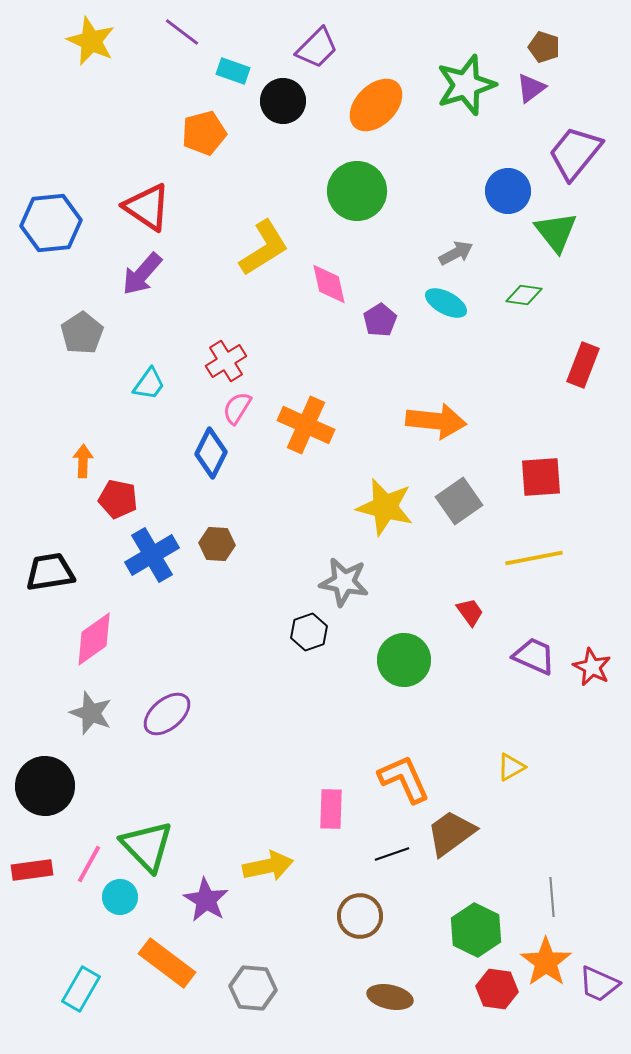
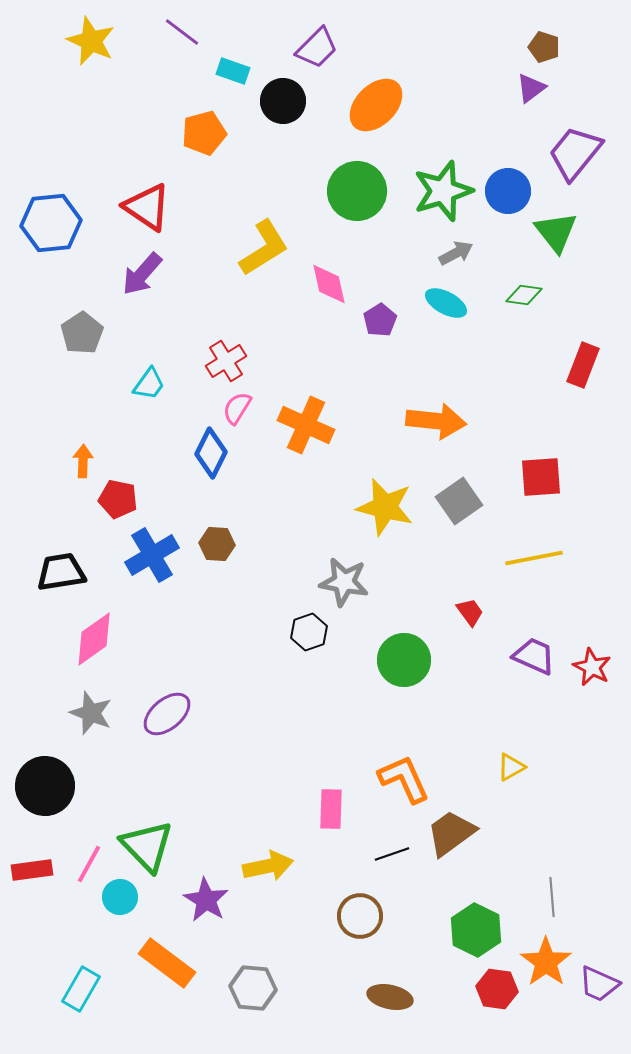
green star at (466, 85): moved 23 px left, 106 px down
black trapezoid at (50, 572): moved 11 px right
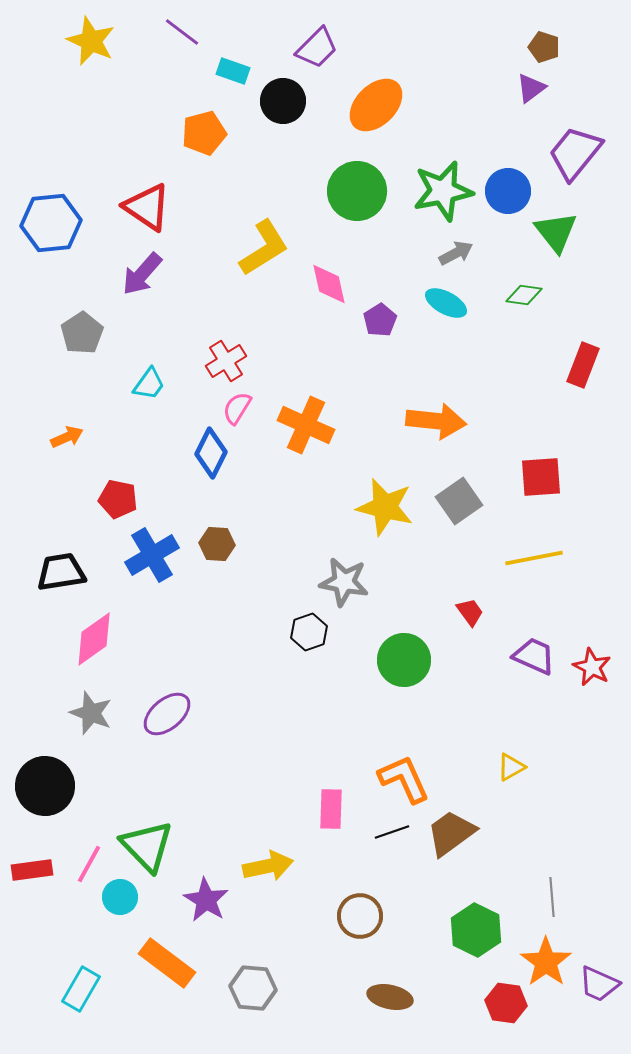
green star at (443, 191): rotated 6 degrees clockwise
orange arrow at (83, 461): moved 16 px left, 24 px up; rotated 64 degrees clockwise
black line at (392, 854): moved 22 px up
red hexagon at (497, 989): moved 9 px right, 14 px down
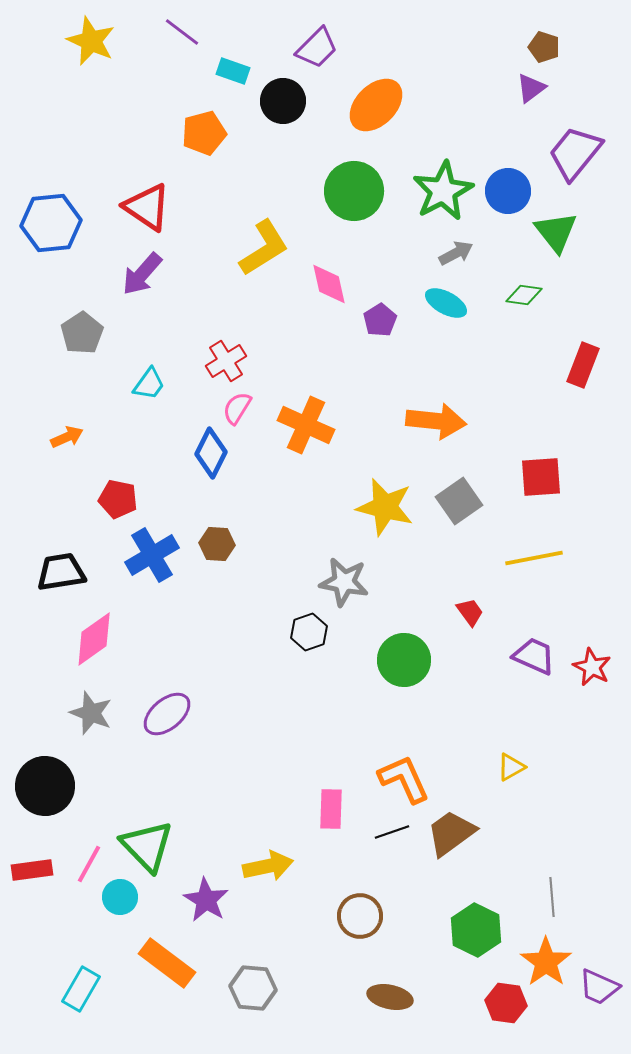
green circle at (357, 191): moved 3 px left
green star at (443, 191): rotated 16 degrees counterclockwise
purple trapezoid at (599, 984): moved 3 px down
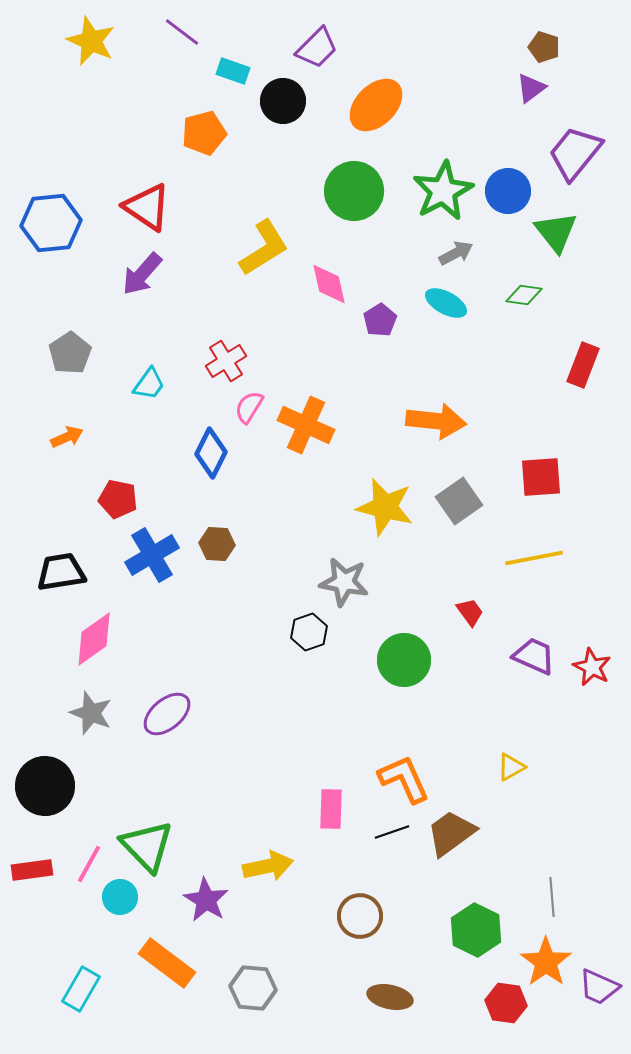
gray pentagon at (82, 333): moved 12 px left, 20 px down
pink semicircle at (237, 408): moved 12 px right, 1 px up
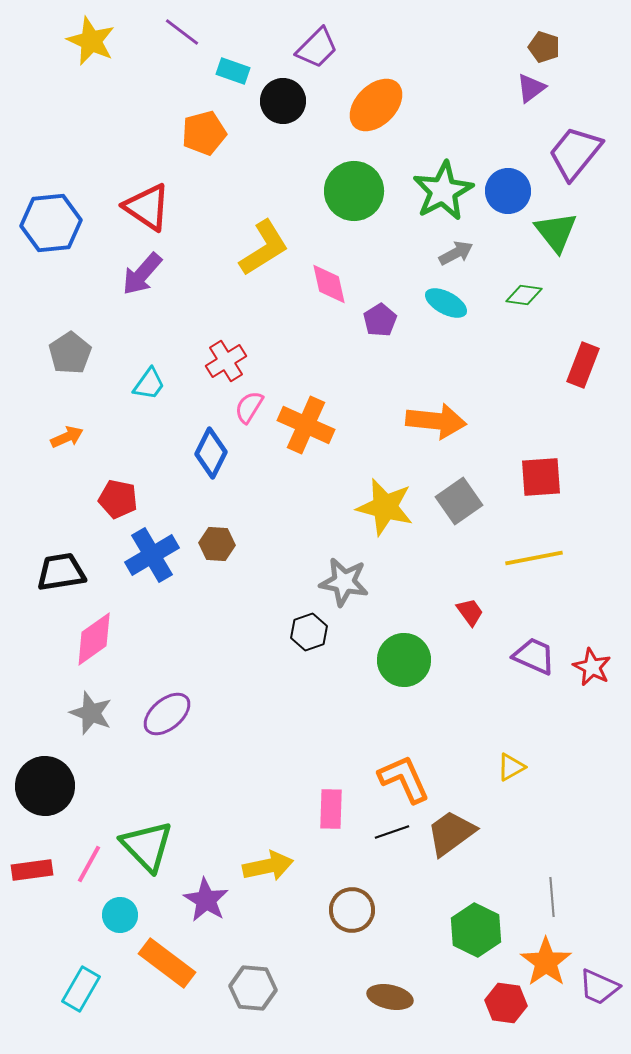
cyan circle at (120, 897): moved 18 px down
brown circle at (360, 916): moved 8 px left, 6 px up
